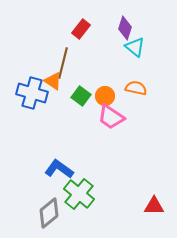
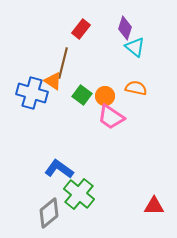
green square: moved 1 px right, 1 px up
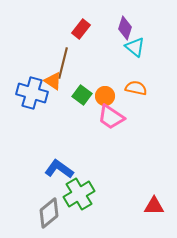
green cross: rotated 20 degrees clockwise
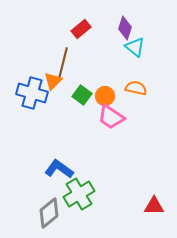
red rectangle: rotated 12 degrees clockwise
orange triangle: rotated 42 degrees clockwise
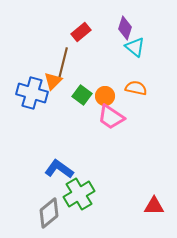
red rectangle: moved 3 px down
